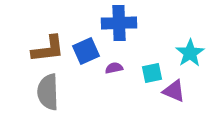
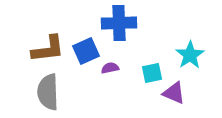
cyan star: moved 2 px down
purple semicircle: moved 4 px left
purple triangle: moved 2 px down
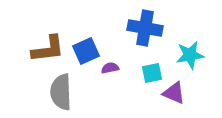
blue cross: moved 26 px right, 5 px down; rotated 12 degrees clockwise
cyan star: rotated 24 degrees clockwise
gray semicircle: moved 13 px right
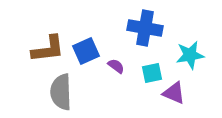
purple semicircle: moved 6 px right, 2 px up; rotated 48 degrees clockwise
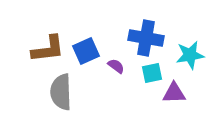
blue cross: moved 1 px right, 10 px down
purple triangle: rotated 25 degrees counterclockwise
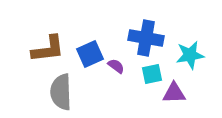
blue square: moved 4 px right, 3 px down
cyan square: moved 1 px down
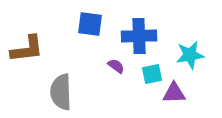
blue cross: moved 7 px left, 2 px up; rotated 12 degrees counterclockwise
brown L-shape: moved 21 px left
blue square: moved 30 px up; rotated 32 degrees clockwise
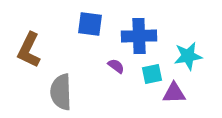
brown L-shape: moved 2 px right, 1 px down; rotated 123 degrees clockwise
cyan star: moved 2 px left, 1 px down
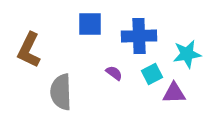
blue square: rotated 8 degrees counterclockwise
cyan star: moved 1 px left, 2 px up
purple semicircle: moved 2 px left, 7 px down
cyan square: rotated 15 degrees counterclockwise
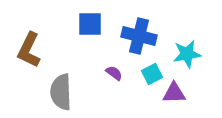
blue cross: rotated 16 degrees clockwise
